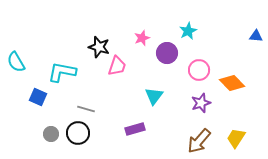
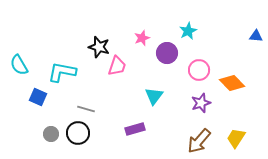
cyan semicircle: moved 3 px right, 3 px down
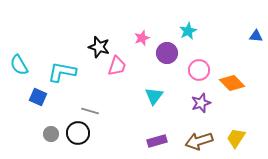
gray line: moved 4 px right, 2 px down
purple rectangle: moved 22 px right, 12 px down
brown arrow: rotated 32 degrees clockwise
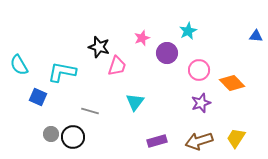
cyan triangle: moved 19 px left, 6 px down
black circle: moved 5 px left, 4 px down
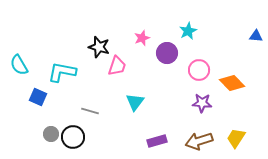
purple star: moved 1 px right; rotated 24 degrees clockwise
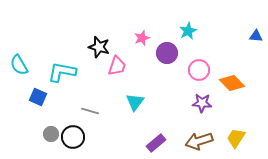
purple rectangle: moved 1 px left, 2 px down; rotated 24 degrees counterclockwise
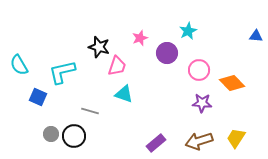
pink star: moved 2 px left
cyan L-shape: rotated 24 degrees counterclockwise
cyan triangle: moved 11 px left, 8 px up; rotated 48 degrees counterclockwise
black circle: moved 1 px right, 1 px up
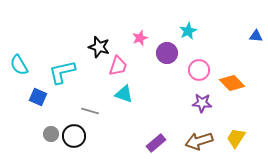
pink trapezoid: moved 1 px right
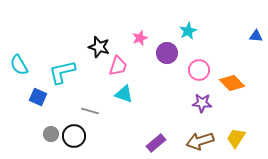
brown arrow: moved 1 px right
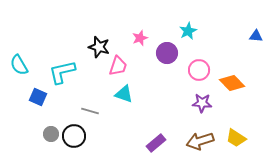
yellow trapezoid: rotated 90 degrees counterclockwise
